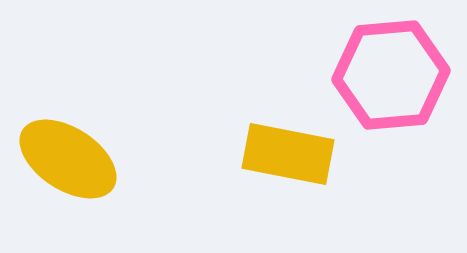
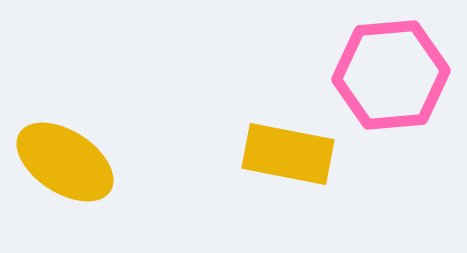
yellow ellipse: moved 3 px left, 3 px down
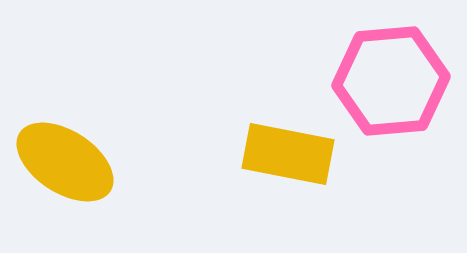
pink hexagon: moved 6 px down
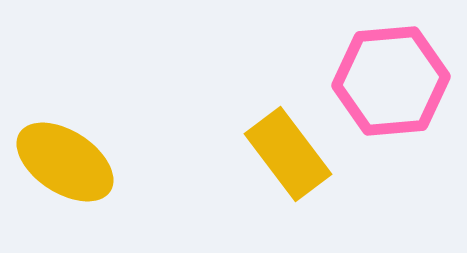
yellow rectangle: rotated 42 degrees clockwise
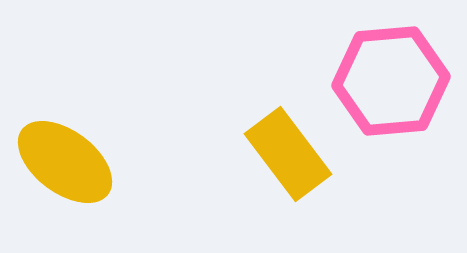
yellow ellipse: rotated 4 degrees clockwise
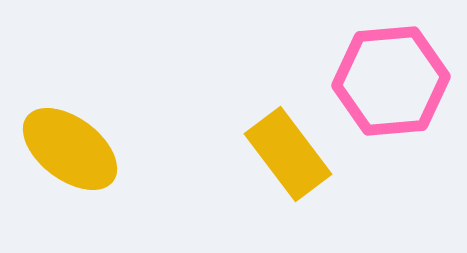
yellow ellipse: moved 5 px right, 13 px up
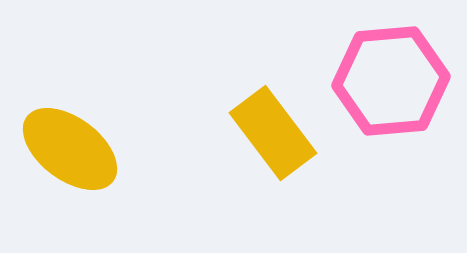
yellow rectangle: moved 15 px left, 21 px up
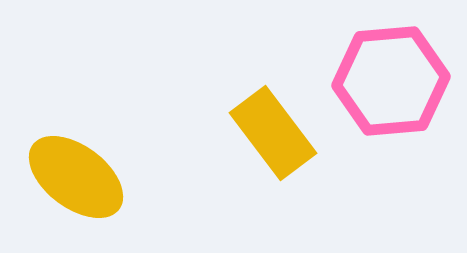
yellow ellipse: moved 6 px right, 28 px down
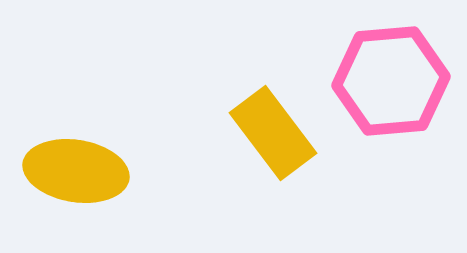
yellow ellipse: moved 6 px up; rotated 28 degrees counterclockwise
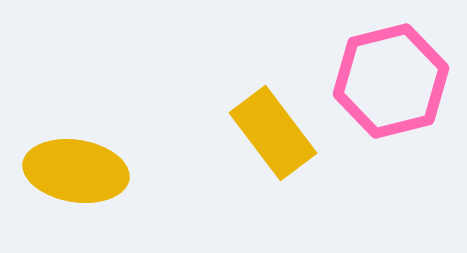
pink hexagon: rotated 9 degrees counterclockwise
